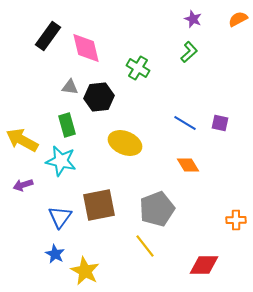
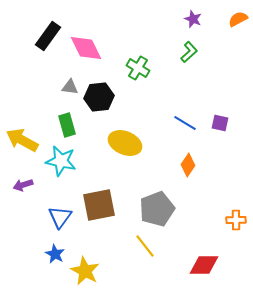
pink diamond: rotated 12 degrees counterclockwise
orange diamond: rotated 65 degrees clockwise
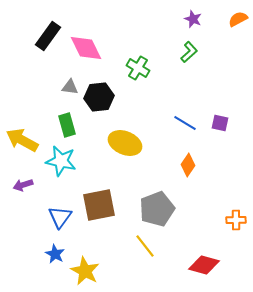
red diamond: rotated 16 degrees clockwise
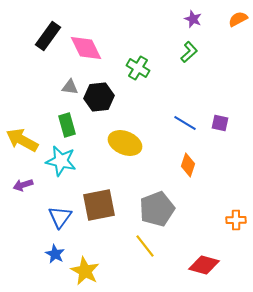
orange diamond: rotated 15 degrees counterclockwise
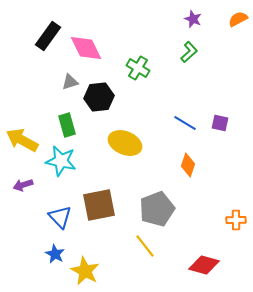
gray triangle: moved 5 px up; rotated 24 degrees counterclockwise
blue triangle: rotated 20 degrees counterclockwise
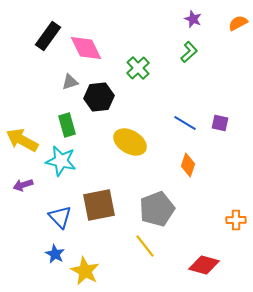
orange semicircle: moved 4 px down
green cross: rotated 15 degrees clockwise
yellow ellipse: moved 5 px right, 1 px up; rotated 8 degrees clockwise
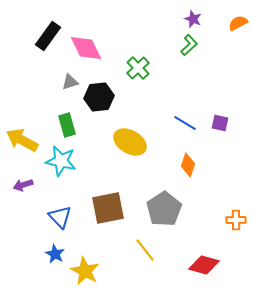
green L-shape: moved 7 px up
brown square: moved 9 px right, 3 px down
gray pentagon: moved 7 px right; rotated 12 degrees counterclockwise
yellow line: moved 4 px down
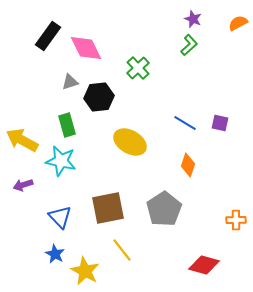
yellow line: moved 23 px left
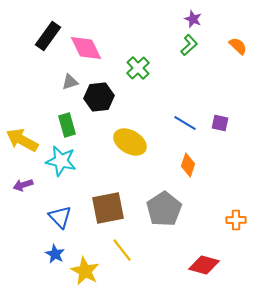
orange semicircle: moved 23 px down; rotated 72 degrees clockwise
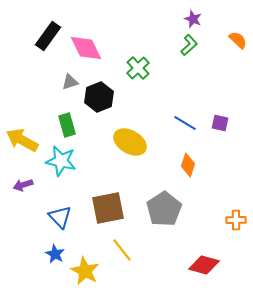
orange semicircle: moved 6 px up
black hexagon: rotated 16 degrees counterclockwise
